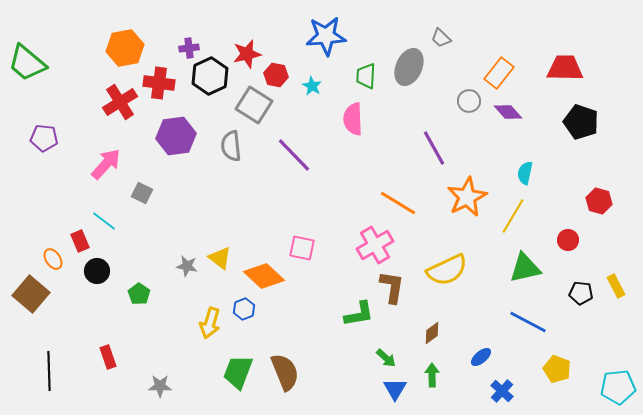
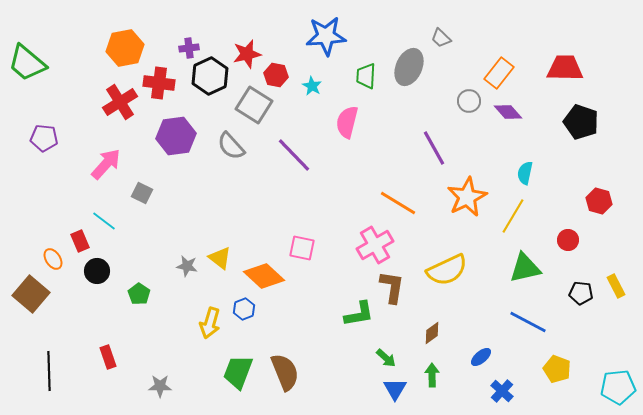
pink semicircle at (353, 119): moved 6 px left, 3 px down; rotated 16 degrees clockwise
gray semicircle at (231, 146): rotated 36 degrees counterclockwise
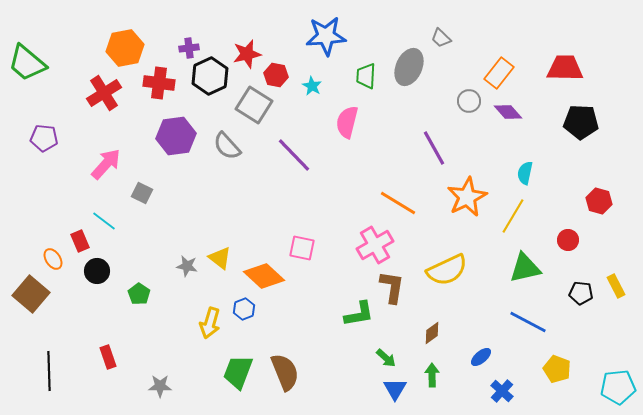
red cross at (120, 102): moved 16 px left, 9 px up
black pentagon at (581, 122): rotated 16 degrees counterclockwise
gray semicircle at (231, 146): moved 4 px left
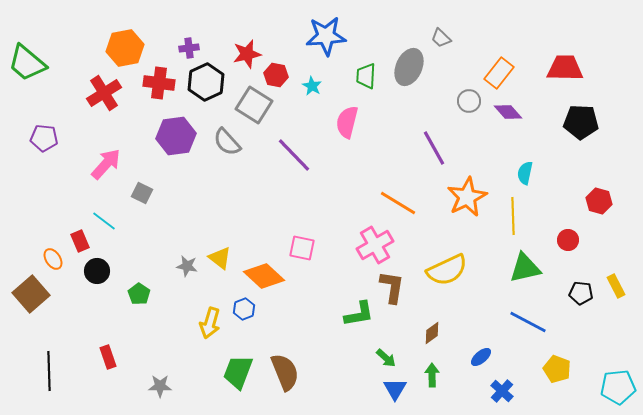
black hexagon at (210, 76): moved 4 px left, 6 px down
gray semicircle at (227, 146): moved 4 px up
yellow line at (513, 216): rotated 33 degrees counterclockwise
brown square at (31, 294): rotated 9 degrees clockwise
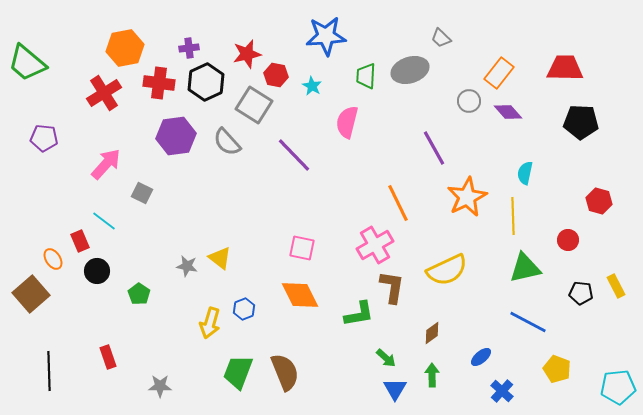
gray ellipse at (409, 67): moved 1 px right, 3 px down; rotated 48 degrees clockwise
orange line at (398, 203): rotated 33 degrees clockwise
orange diamond at (264, 276): moved 36 px right, 19 px down; rotated 21 degrees clockwise
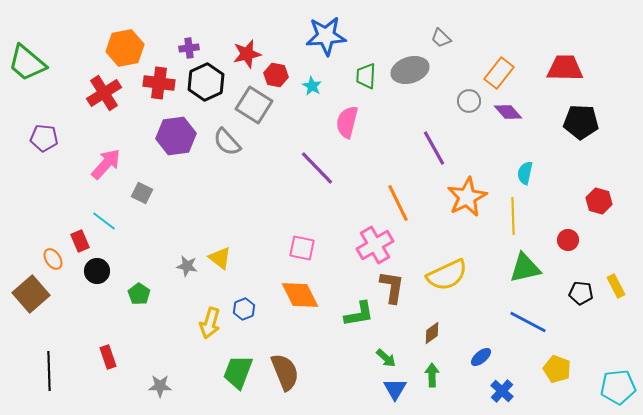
purple line at (294, 155): moved 23 px right, 13 px down
yellow semicircle at (447, 270): moved 5 px down
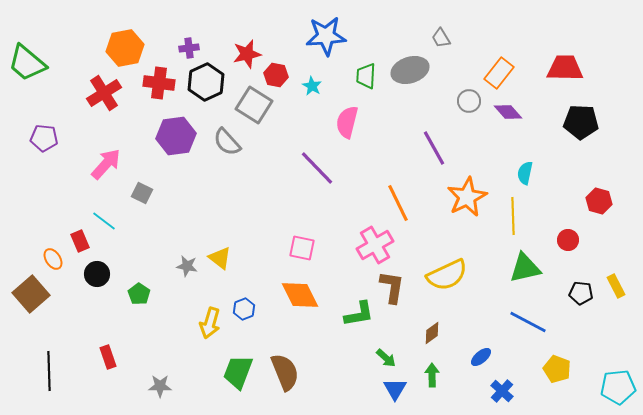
gray trapezoid at (441, 38): rotated 15 degrees clockwise
black circle at (97, 271): moved 3 px down
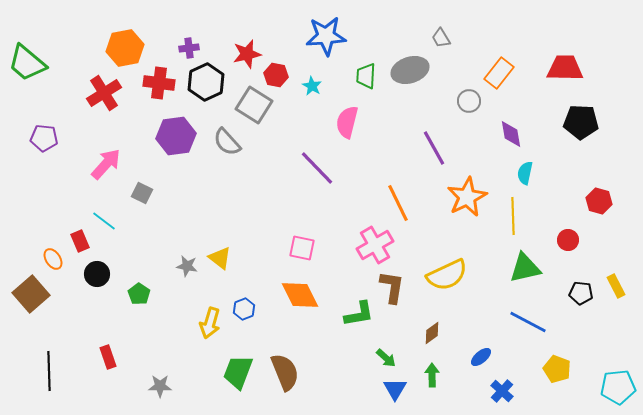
purple diamond at (508, 112): moved 3 px right, 22 px down; rotated 32 degrees clockwise
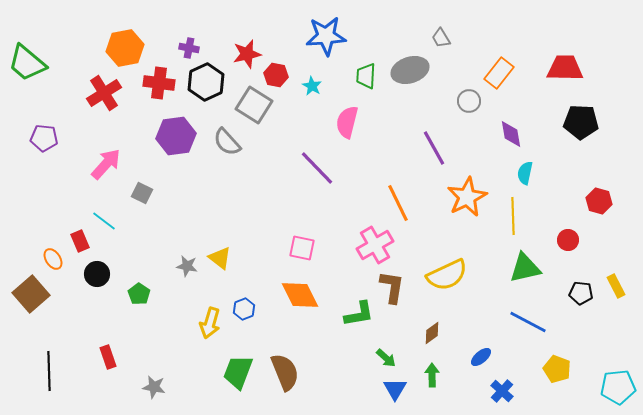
purple cross at (189, 48): rotated 18 degrees clockwise
gray star at (160, 386): moved 6 px left, 1 px down; rotated 10 degrees clockwise
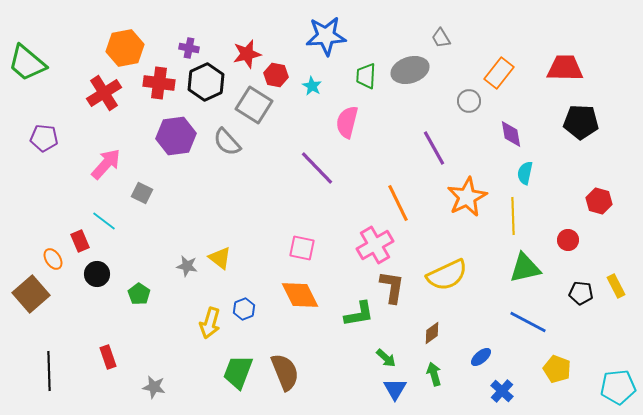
green arrow at (432, 375): moved 2 px right, 1 px up; rotated 15 degrees counterclockwise
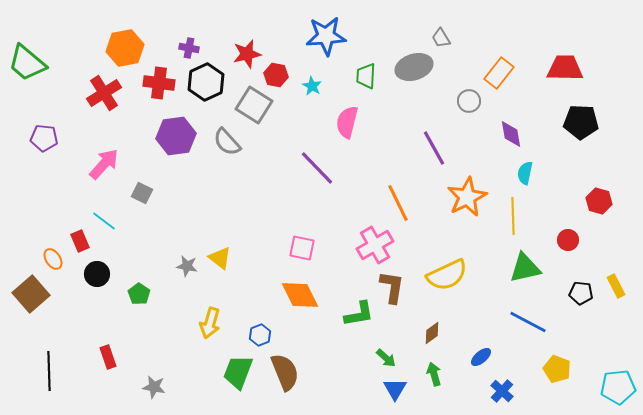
gray ellipse at (410, 70): moved 4 px right, 3 px up
pink arrow at (106, 164): moved 2 px left
blue hexagon at (244, 309): moved 16 px right, 26 px down
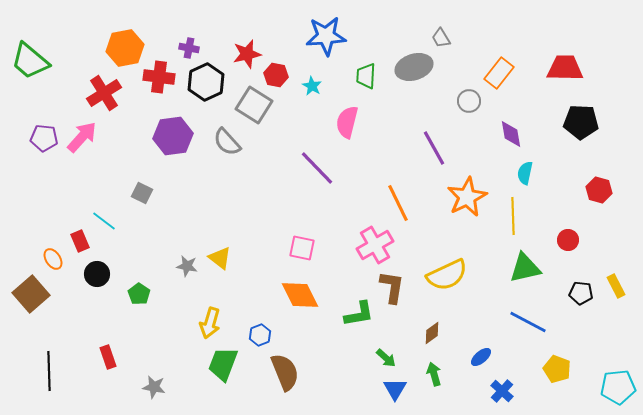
green trapezoid at (27, 63): moved 3 px right, 2 px up
red cross at (159, 83): moved 6 px up
purple hexagon at (176, 136): moved 3 px left
pink arrow at (104, 164): moved 22 px left, 27 px up
red hexagon at (599, 201): moved 11 px up
green trapezoid at (238, 372): moved 15 px left, 8 px up
